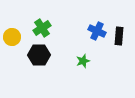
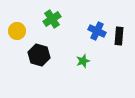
green cross: moved 10 px right, 9 px up
yellow circle: moved 5 px right, 6 px up
black hexagon: rotated 15 degrees clockwise
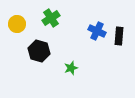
green cross: moved 1 px left, 1 px up
yellow circle: moved 7 px up
black hexagon: moved 4 px up
green star: moved 12 px left, 7 px down
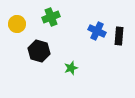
green cross: moved 1 px up; rotated 12 degrees clockwise
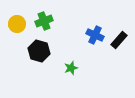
green cross: moved 7 px left, 4 px down
blue cross: moved 2 px left, 4 px down
black rectangle: moved 4 px down; rotated 36 degrees clockwise
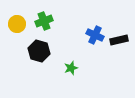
black rectangle: rotated 36 degrees clockwise
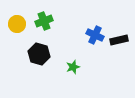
black hexagon: moved 3 px down
green star: moved 2 px right, 1 px up
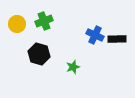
black rectangle: moved 2 px left, 1 px up; rotated 12 degrees clockwise
